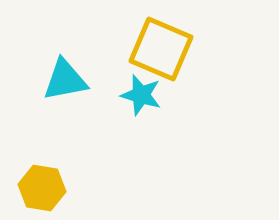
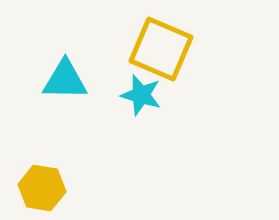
cyan triangle: rotated 12 degrees clockwise
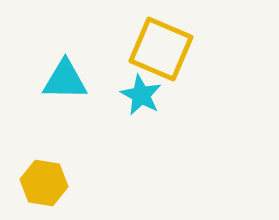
cyan star: rotated 12 degrees clockwise
yellow hexagon: moved 2 px right, 5 px up
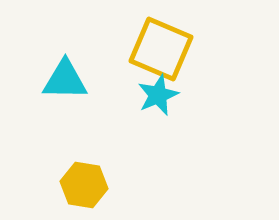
cyan star: moved 17 px right; rotated 21 degrees clockwise
yellow hexagon: moved 40 px right, 2 px down
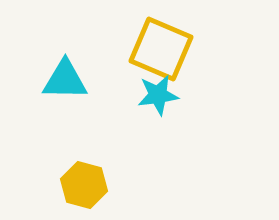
cyan star: rotated 15 degrees clockwise
yellow hexagon: rotated 6 degrees clockwise
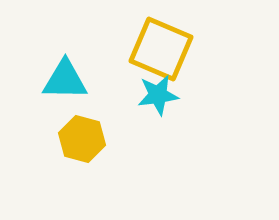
yellow hexagon: moved 2 px left, 46 px up
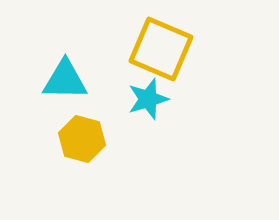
cyan star: moved 10 px left, 4 px down; rotated 9 degrees counterclockwise
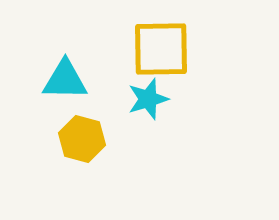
yellow square: rotated 24 degrees counterclockwise
